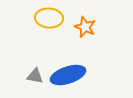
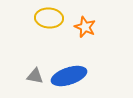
blue ellipse: moved 1 px right, 1 px down
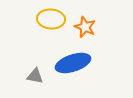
yellow ellipse: moved 2 px right, 1 px down
blue ellipse: moved 4 px right, 13 px up
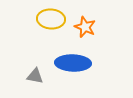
blue ellipse: rotated 20 degrees clockwise
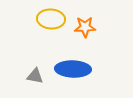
orange star: rotated 25 degrees counterclockwise
blue ellipse: moved 6 px down
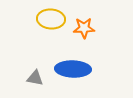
orange star: moved 1 px left, 1 px down
gray triangle: moved 2 px down
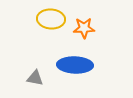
blue ellipse: moved 2 px right, 4 px up
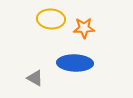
blue ellipse: moved 2 px up
gray triangle: rotated 18 degrees clockwise
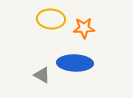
gray triangle: moved 7 px right, 3 px up
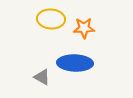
gray triangle: moved 2 px down
